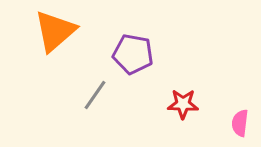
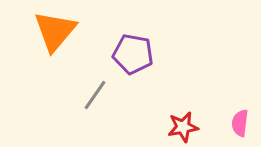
orange triangle: rotated 9 degrees counterclockwise
red star: moved 23 px down; rotated 12 degrees counterclockwise
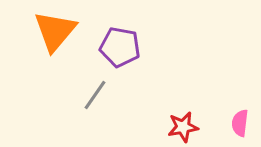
purple pentagon: moved 13 px left, 7 px up
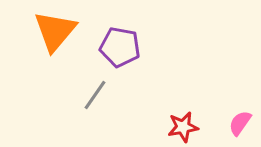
pink semicircle: rotated 28 degrees clockwise
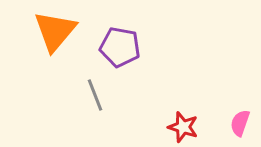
gray line: rotated 56 degrees counterclockwise
pink semicircle: rotated 16 degrees counterclockwise
red star: rotated 28 degrees clockwise
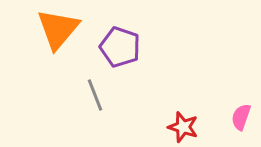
orange triangle: moved 3 px right, 2 px up
purple pentagon: rotated 9 degrees clockwise
pink semicircle: moved 1 px right, 6 px up
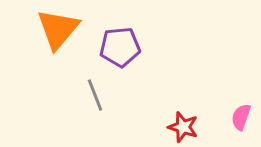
purple pentagon: rotated 24 degrees counterclockwise
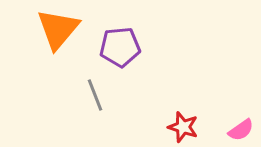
pink semicircle: moved 13 px down; rotated 144 degrees counterclockwise
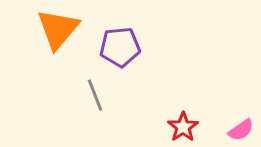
red star: rotated 20 degrees clockwise
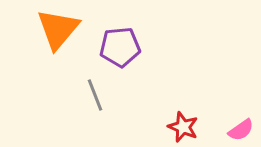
red star: rotated 16 degrees counterclockwise
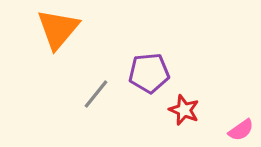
purple pentagon: moved 29 px right, 26 px down
gray line: moved 1 px right, 1 px up; rotated 60 degrees clockwise
red star: moved 1 px right, 17 px up
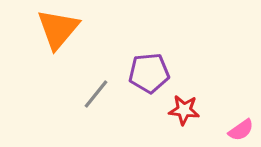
red star: rotated 16 degrees counterclockwise
